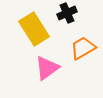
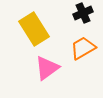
black cross: moved 16 px right
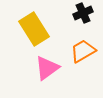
orange trapezoid: moved 3 px down
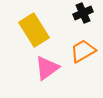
yellow rectangle: moved 1 px down
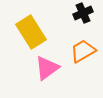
yellow rectangle: moved 3 px left, 2 px down
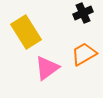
yellow rectangle: moved 5 px left
orange trapezoid: moved 1 px right, 3 px down
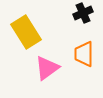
orange trapezoid: rotated 60 degrees counterclockwise
